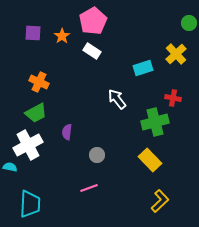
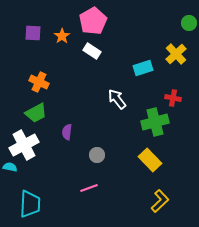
white cross: moved 4 px left
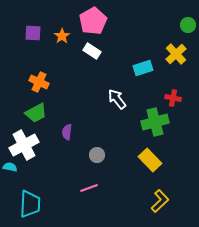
green circle: moved 1 px left, 2 px down
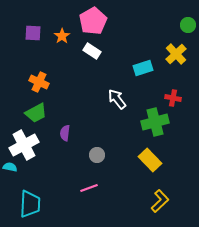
purple semicircle: moved 2 px left, 1 px down
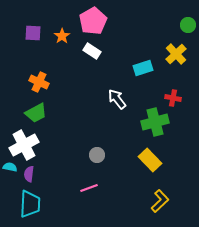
purple semicircle: moved 36 px left, 41 px down
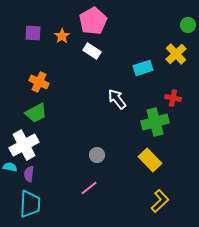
pink line: rotated 18 degrees counterclockwise
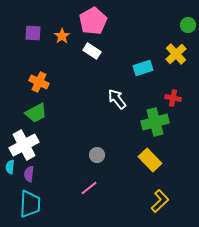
cyan semicircle: rotated 96 degrees counterclockwise
